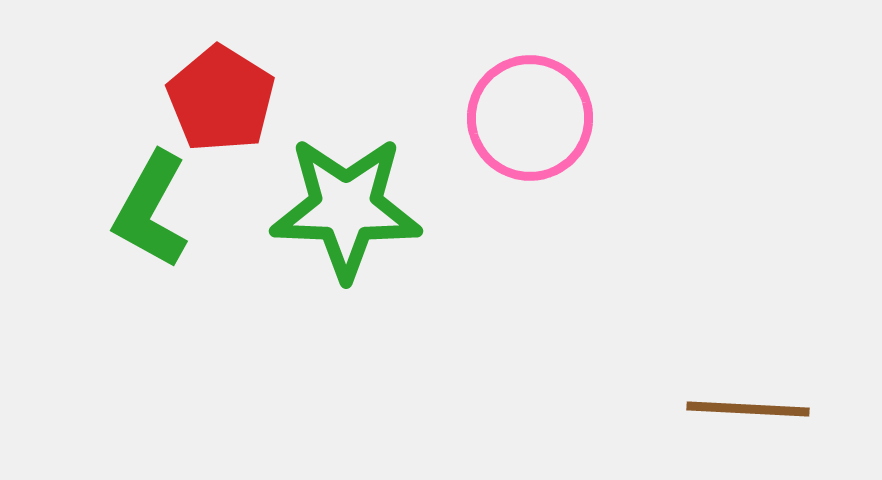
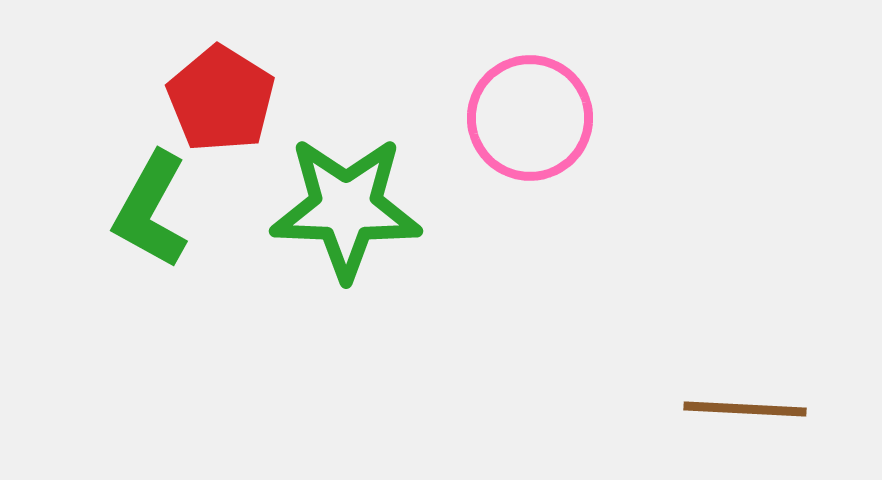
brown line: moved 3 px left
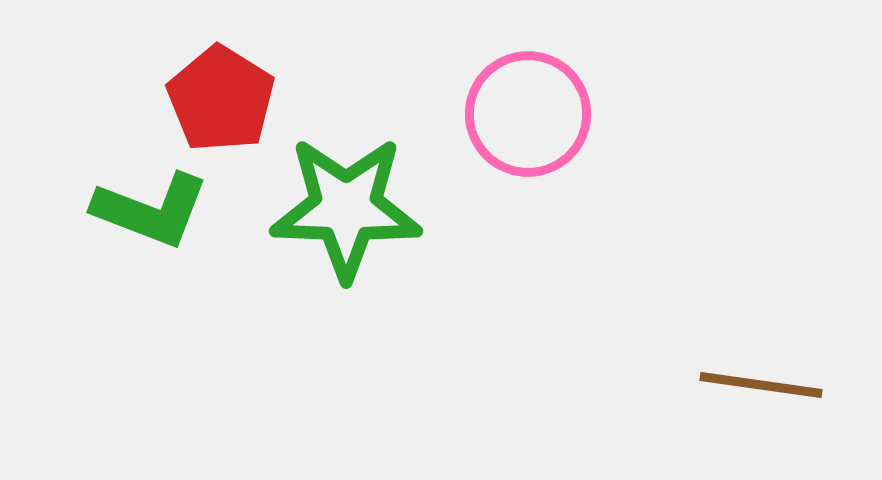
pink circle: moved 2 px left, 4 px up
green L-shape: rotated 98 degrees counterclockwise
brown line: moved 16 px right, 24 px up; rotated 5 degrees clockwise
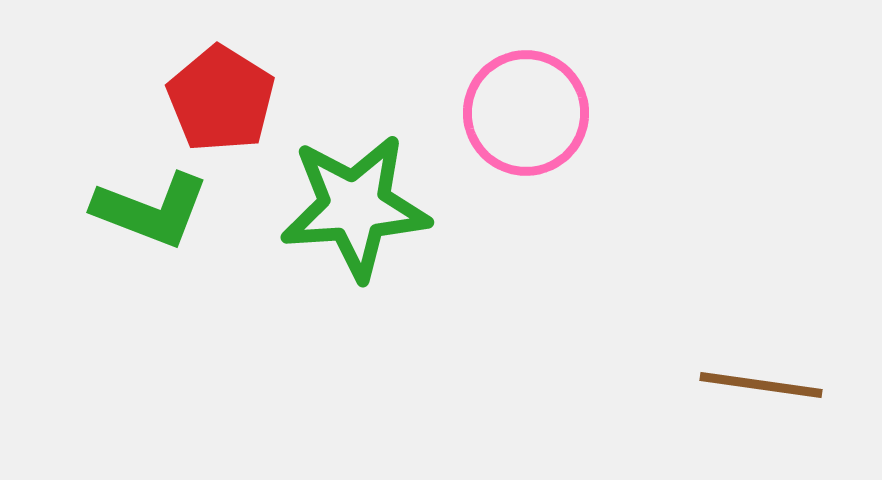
pink circle: moved 2 px left, 1 px up
green star: moved 9 px right, 1 px up; rotated 6 degrees counterclockwise
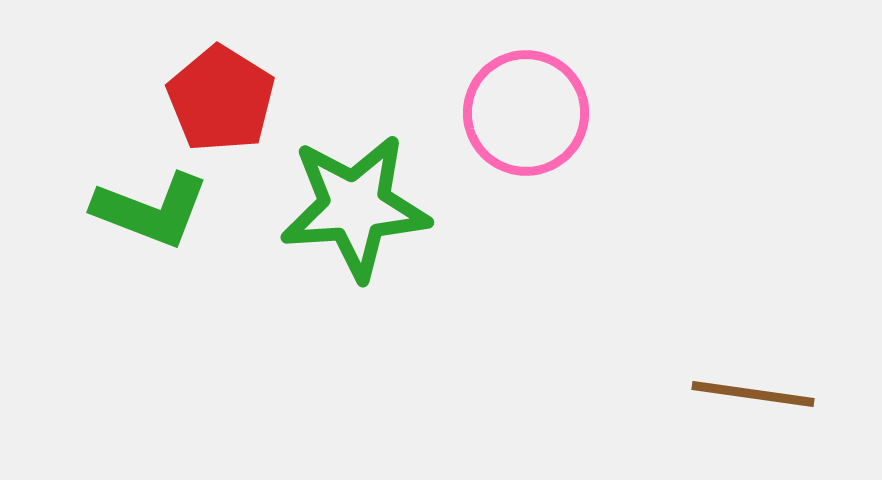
brown line: moved 8 px left, 9 px down
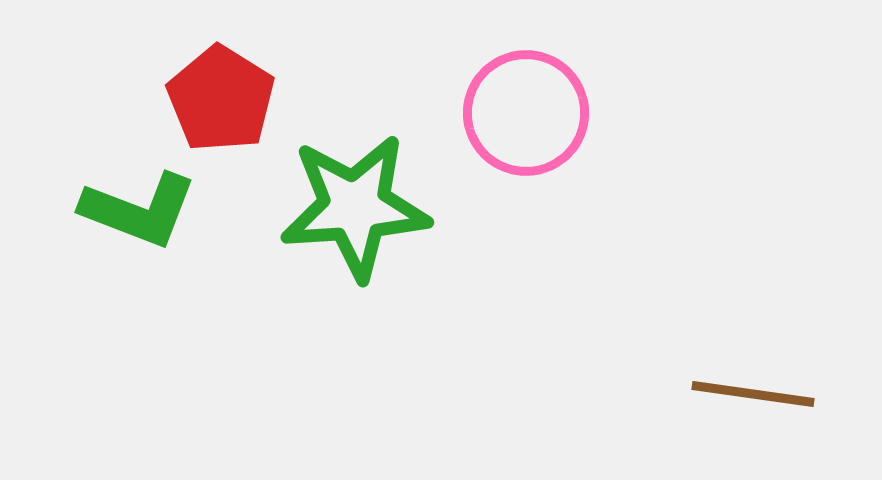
green L-shape: moved 12 px left
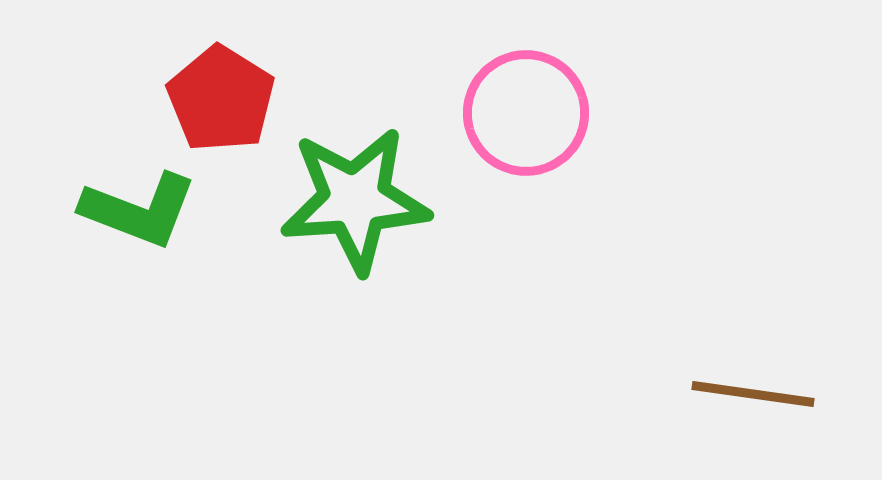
green star: moved 7 px up
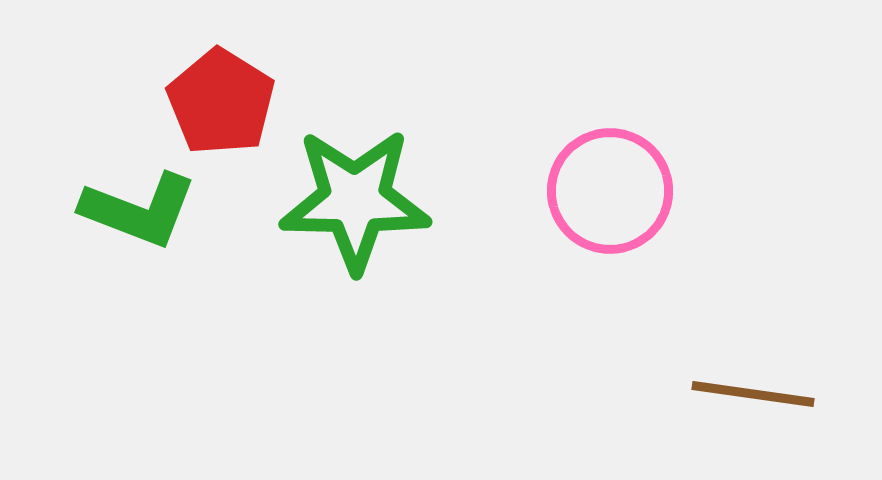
red pentagon: moved 3 px down
pink circle: moved 84 px right, 78 px down
green star: rotated 5 degrees clockwise
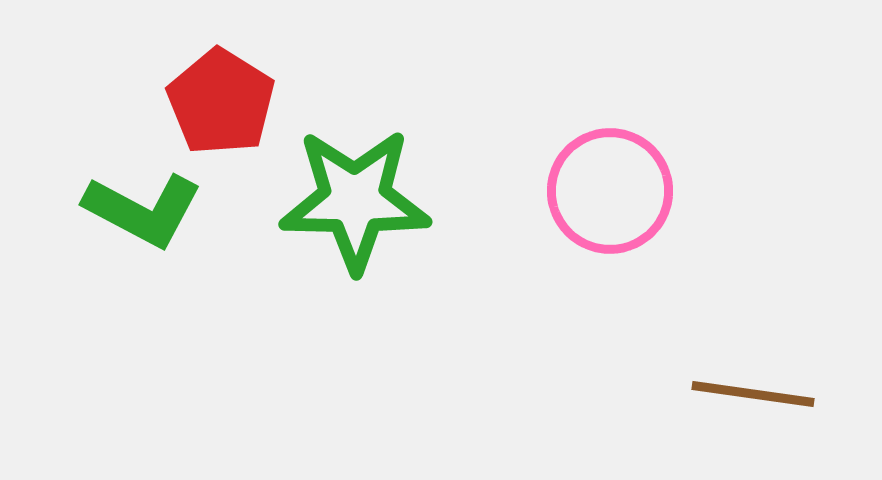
green L-shape: moved 4 px right; rotated 7 degrees clockwise
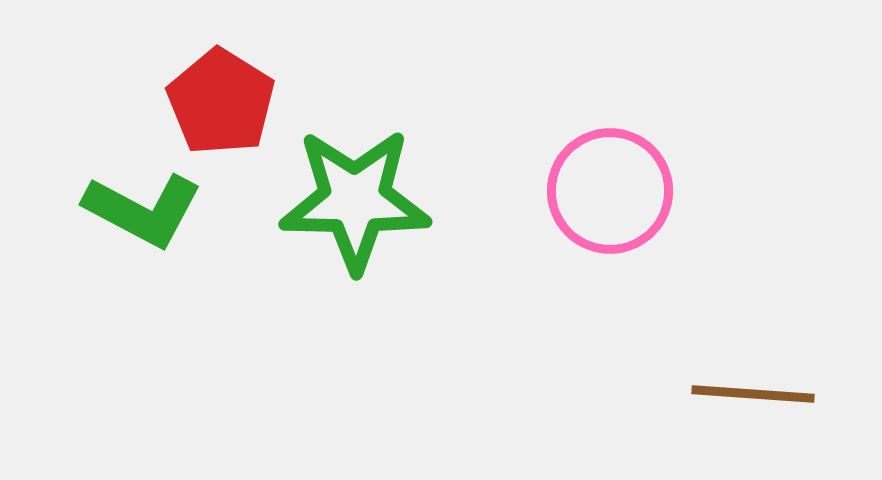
brown line: rotated 4 degrees counterclockwise
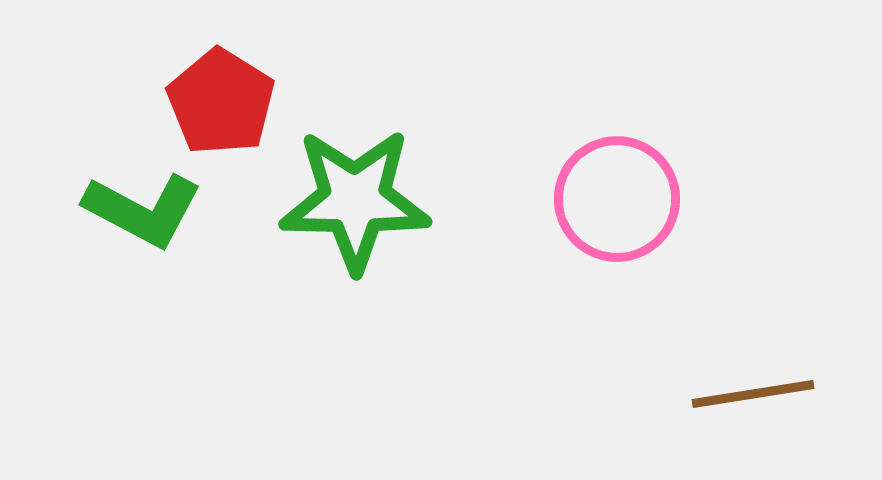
pink circle: moved 7 px right, 8 px down
brown line: rotated 13 degrees counterclockwise
